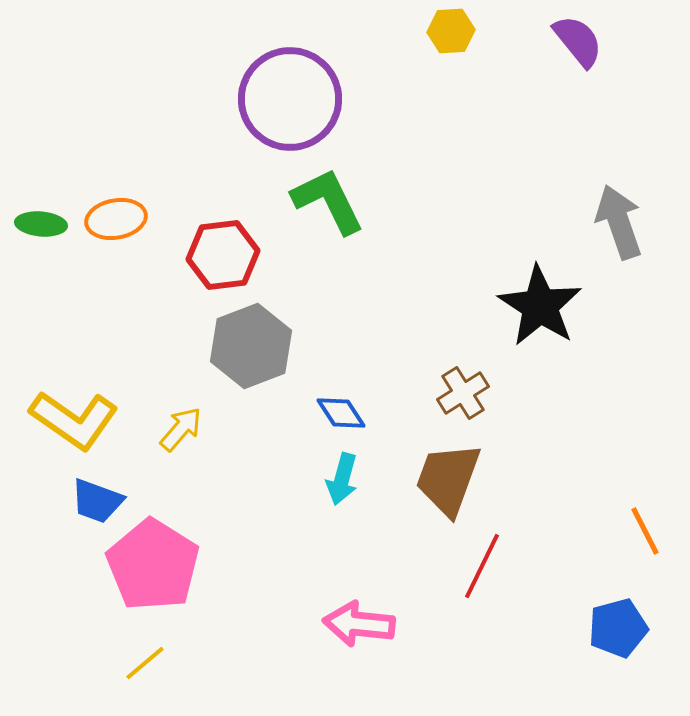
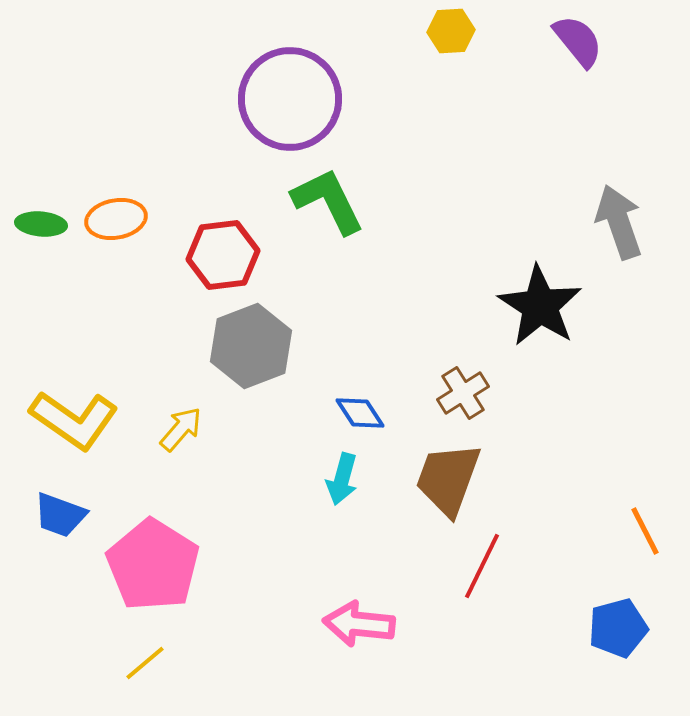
blue diamond: moved 19 px right
blue trapezoid: moved 37 px left, 14 px down
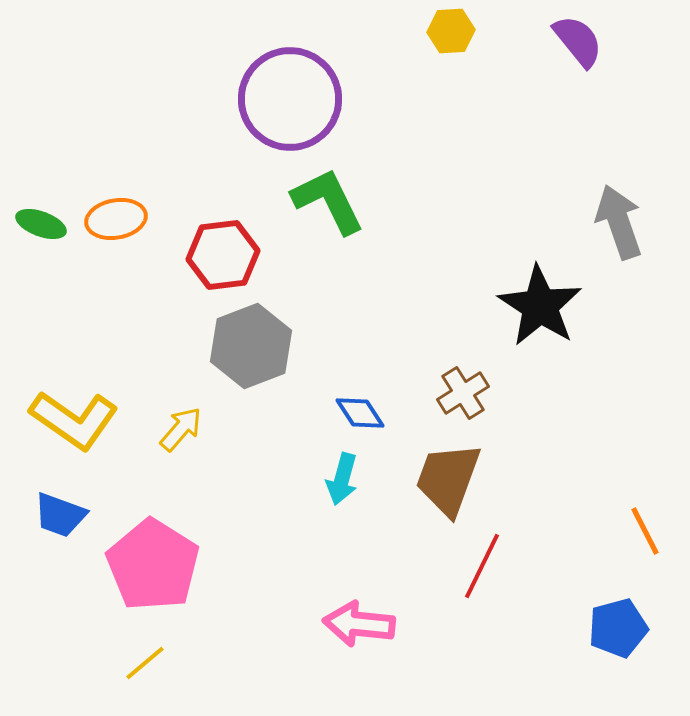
green ellipse: rotated 15 degrees clockwise
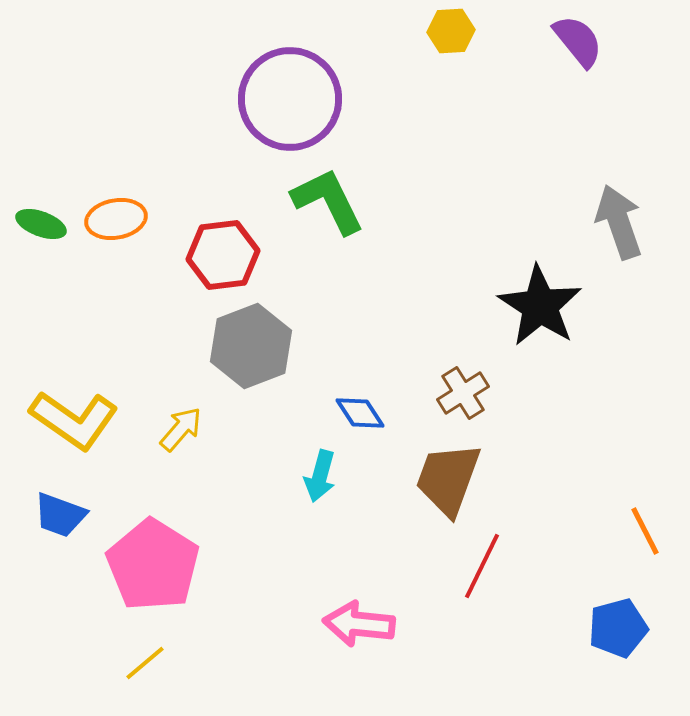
cyan arrow: moved 22 px left, 3 px up
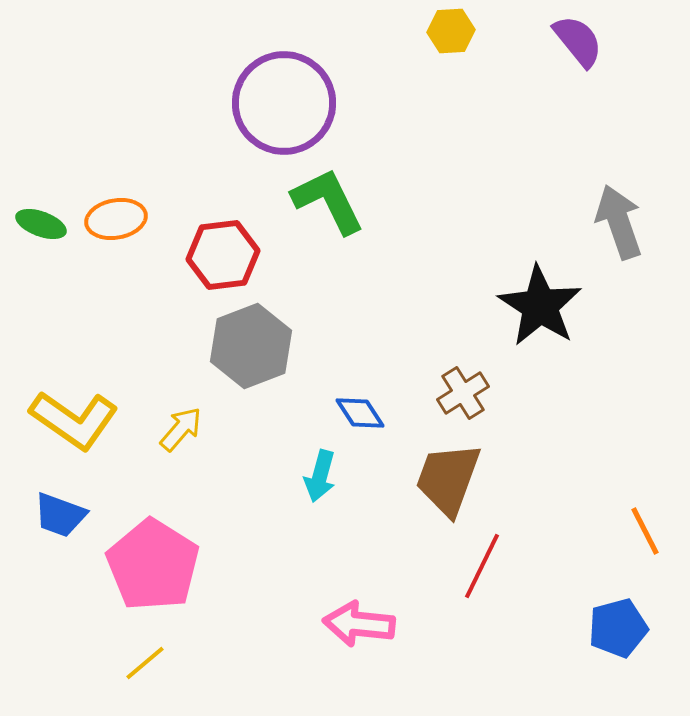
purple circle: moved 6 px left, 4 px down
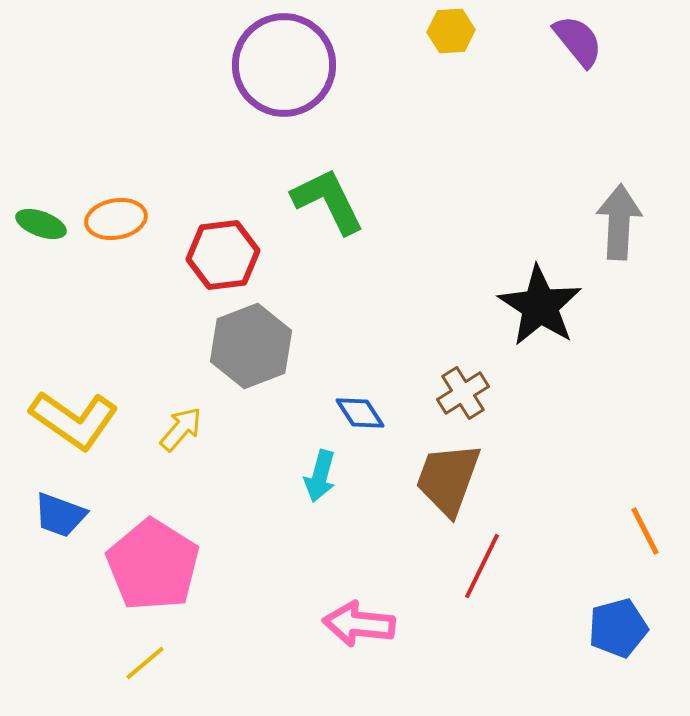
purple circle: moved 38 px up
gray arrow: rotated 22 degrees clockwise
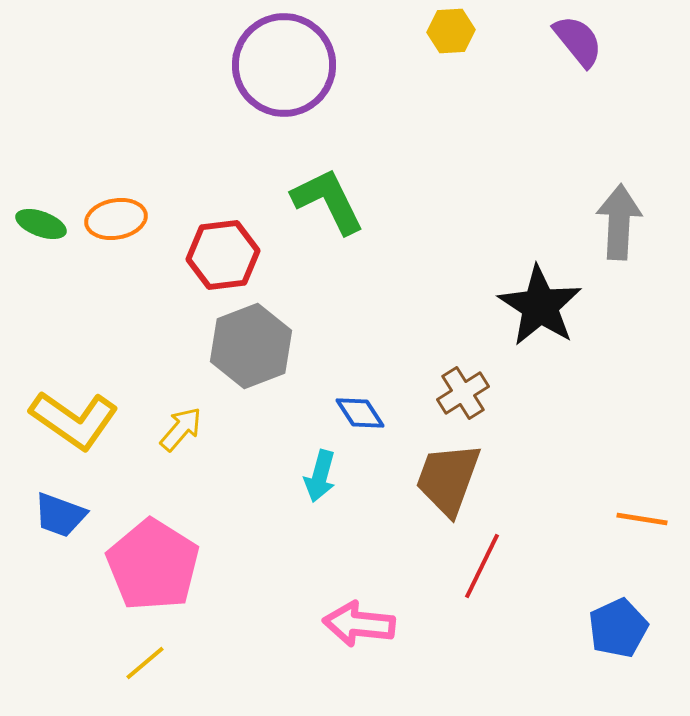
orange line: moved 3 px left, 12 px up; rotated 54 degrees counterclockwise
blue pentagon: rotated 10 degrees counterclockwise
